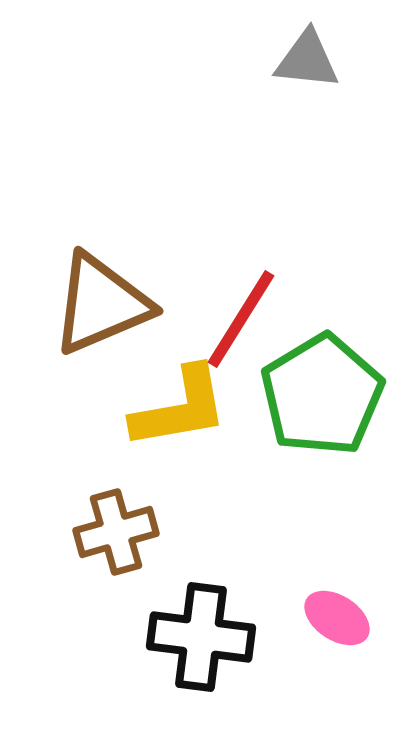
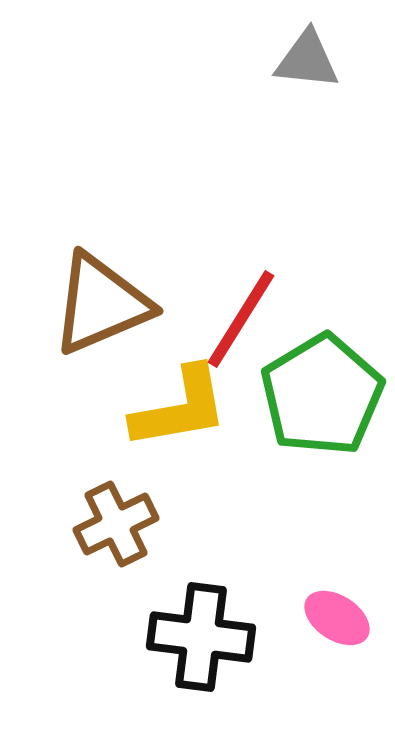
brown cross: moved 8 px up; rotated 10 degrees counterclockwise
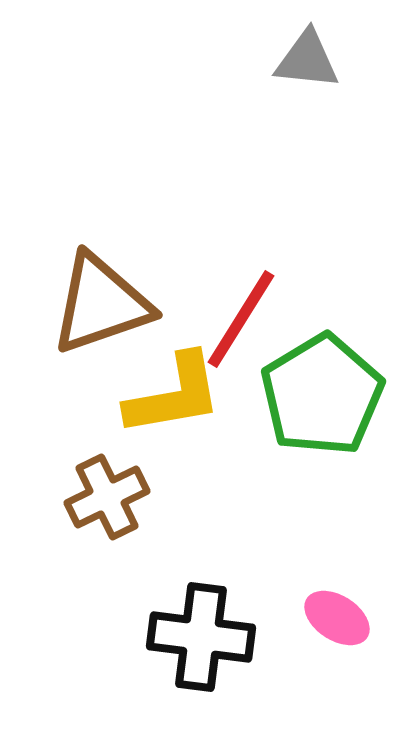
brown triangle: rotated 4 degrees clockwise
yellow L-shape: moved 6 px left, 13 px up
brown cross: moved 9 px left, 27 px up
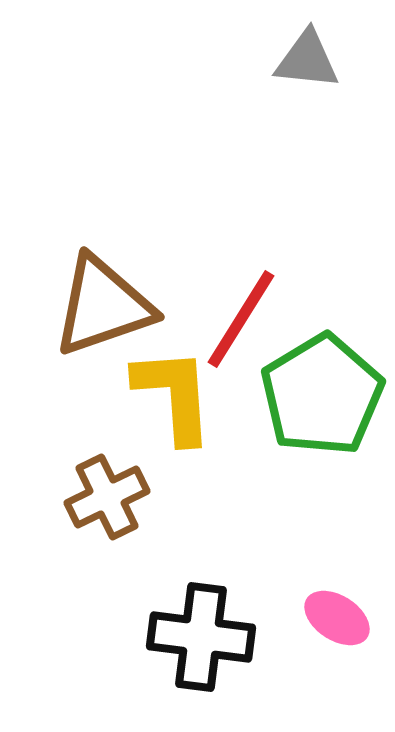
brown triangle: moved 2 px right, 2 px down
yellow L-shape: rotated 84 degrees counterclockwise
